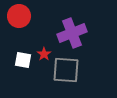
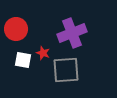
red circle: moved 3 px left, 13 px down
red star: moved 1 px left, 1 px up; rotated 16 degrees counterclockwise
gray square: rotated 8 degrees counterclockwise
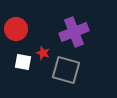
purple cross: moved 2 px right, 1 px up
white square: moved 2 px down
gray square: rotated 20 degrees clockwise
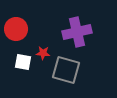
purple cross: moved 3 px right; rotated 8 degrees clockwise
red star: rotated 16 degrees counterclockwise
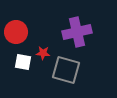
red circle: moved 3 px down
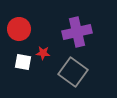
red circle: moved 3 px right, 3 px up
gray square: moved 7 px right, 2 px down; rotated 20 degrees clockwise
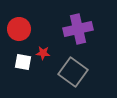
purple cross: moved 1 px right, 3 px up
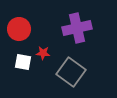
purple cross: moved 1 px left, 1 px up
gray square: moved 2 px left
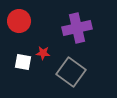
red circle: moved 8 px up
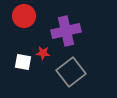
red circle: moved 5 px right, 5 px up
purple cross: moved 11 px left, 3 px down
gray square: rotated 16 degrees clockwise
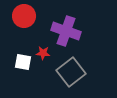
purple cross: rotated 32 degrees clockwise
